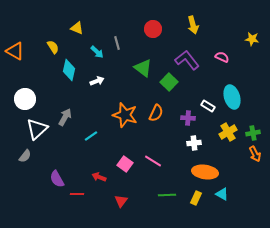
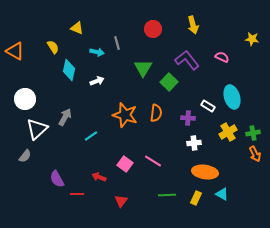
cyan arrow: rotated 32 degrees counterclockwise
green triangle: rotated 24 degrees clockwise
orange semicircle: rotated 18 degrees counterclockwise
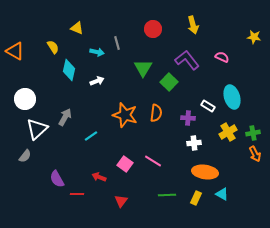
yellow star: moved 2 px right, 2 px up
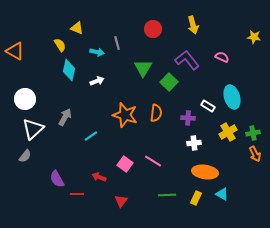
yellow semicircle: moved 7 px right, 2 px up
white triangle: moved 4 px left
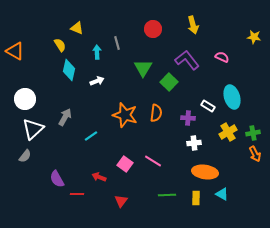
cyan arrow: rotated 104 degrees counterclockwise
yellow rectangle: rotated 24 degrees counterclockwise
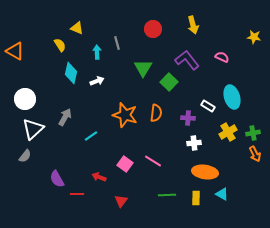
cyan diamond: moved 2 px right, 3 px down
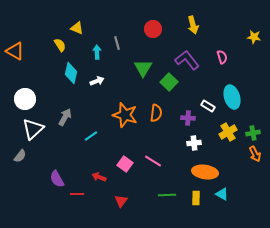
pink semicircle: rotated 48 degrees clockwise
gray semicircle: moved 5 px left
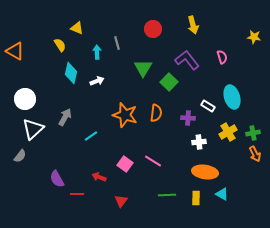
white cross: moved 5 px right, 1 px up
